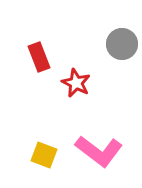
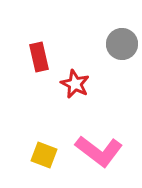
red rectangle: rotated 8 degrees clockwise
red star: moved 1 px left, 1 px down
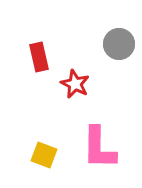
gray circle: moved 3 px left
pink L-shape: moved 3 px up; rotated 54 degrees clockwise
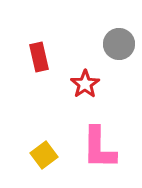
red star: moved 10 px right; rotated 12 degrees clockwise
yellow square: rotated 32 degrees clockwise
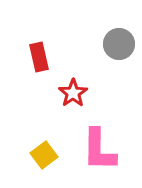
red star: moved 12 px left, 9 px down
pink L-shape: moved 2 px down
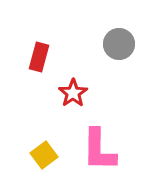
red rectangle: rotated 28 degrees clockwise
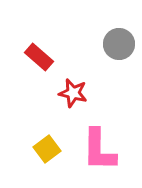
red rectangle: rotated 64 degrees counterclockwise
red star: rotated 24 degrees counterclockwise
yellow square: moved 3 px right, 6 px up
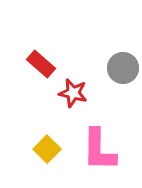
gray circle: moved 4 px right, 24 px down
red rectangle: moved 2 px right, 7 px down
yellow square: rotated 8 degrees counterclockwise
